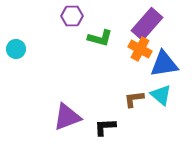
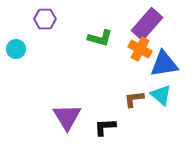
purple hexagon: moved 27 px left, 3 px down
purple triangle: rotated 40 degrees counterclockwise
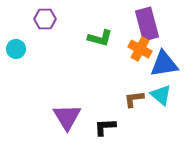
purple rectangle: rotated 56 degrees counterclockwise
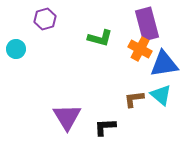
purple hexagon: rotated 15 degrees counterclockwise
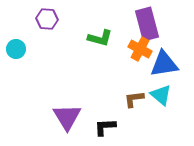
purple hexagon: moved 2 px right; rotated 20 degrees clockwise
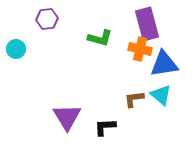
purple hexagon: rotated 10 degrees counterclockwise
orange cross: rotated 15 degrees counterclockwise
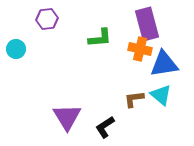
green L-shape: rotated 20 degrees counterclockwise
black L-shape: rotated 30 degrees counterclockwise
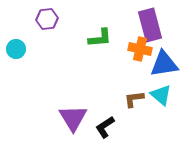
purple rectangle: moved 3 px right, 1 px down
purple triangle: moved 6 px right, 1 px down
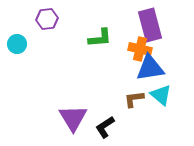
cyan circle: moved 1 px right, 5 px up
blue triangle: moved 14 px left, 4 px down
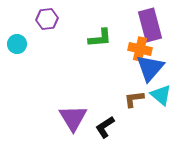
blue triangle: rotated 40 degrees counterclockwise
